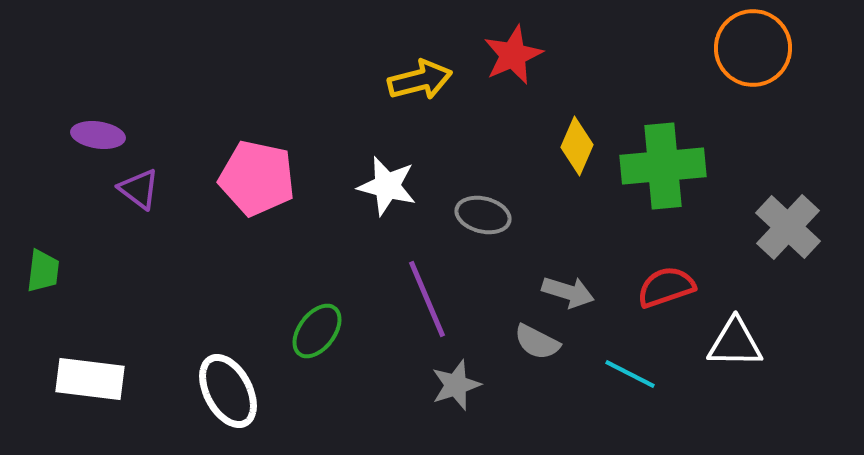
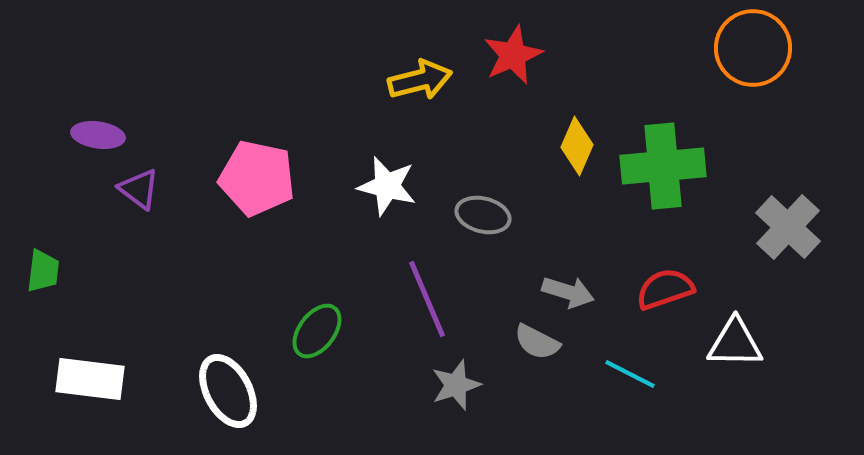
red semicircle: moved 1 px left, 2 px down
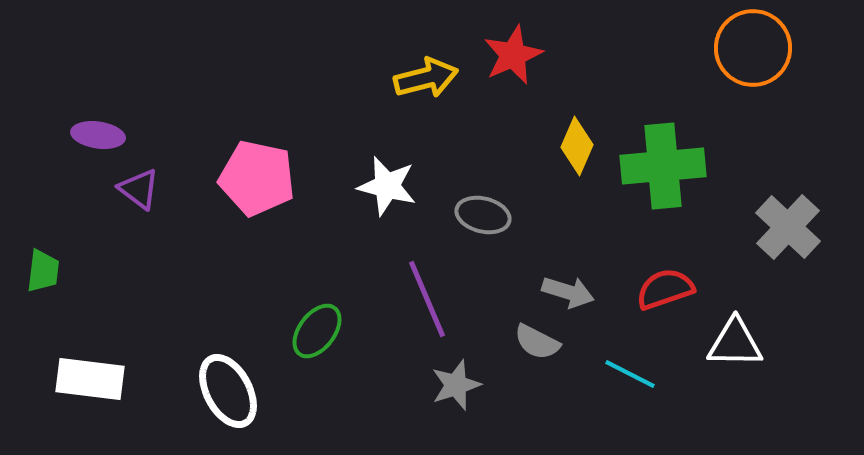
yellow arrow: moved 6 px right, 2 px up
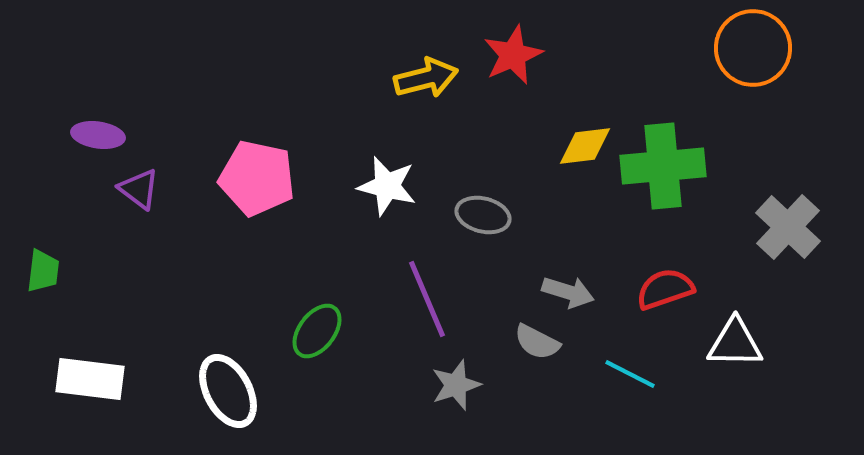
yellow diamond: moved 8 px right; rotated 60 degrees clockwise
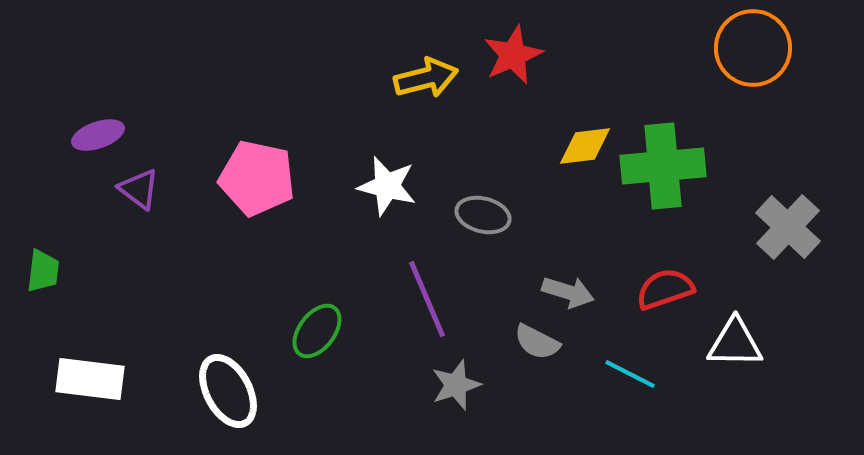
purple ellipse: rotated 27 degrees counterclockwise
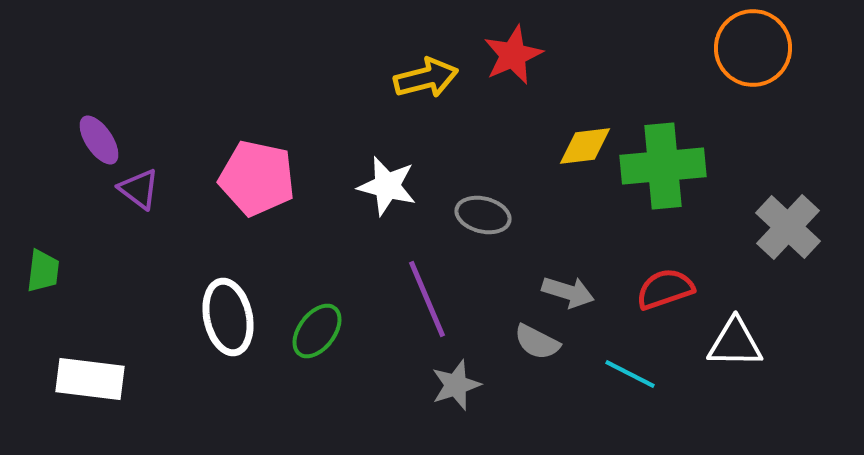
purple ellipse: moved 1 px right, 5 px down; rotated 75 degrees clockwise
white ellipse: moved 74 px up; rotated 16 degrees clockwise
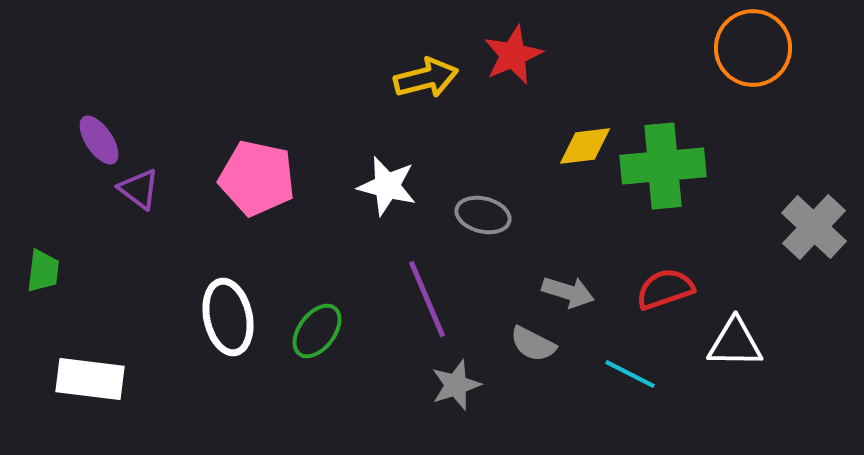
gray cross: moved 26 px right
gray semicircle: moved 4 px left, 2 px down
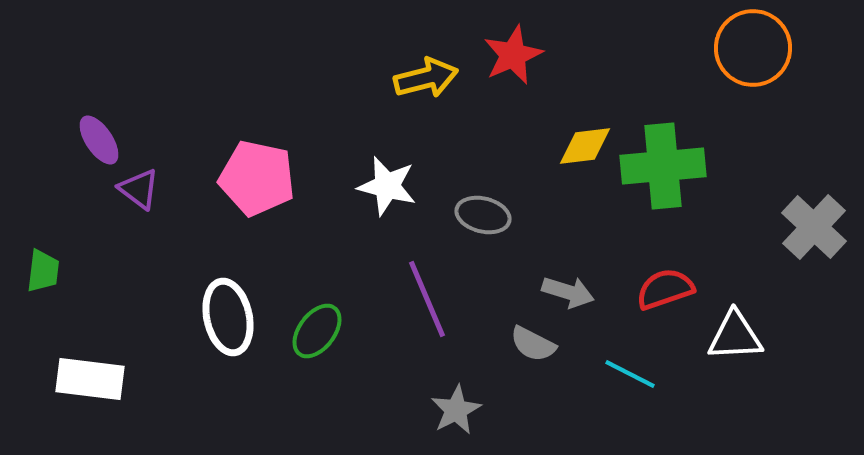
white triangle: moved 7 px up; rotated 4 degrees counterclockwise
gray star: moved 25 px down; rotated 9 degrees counterclockwise
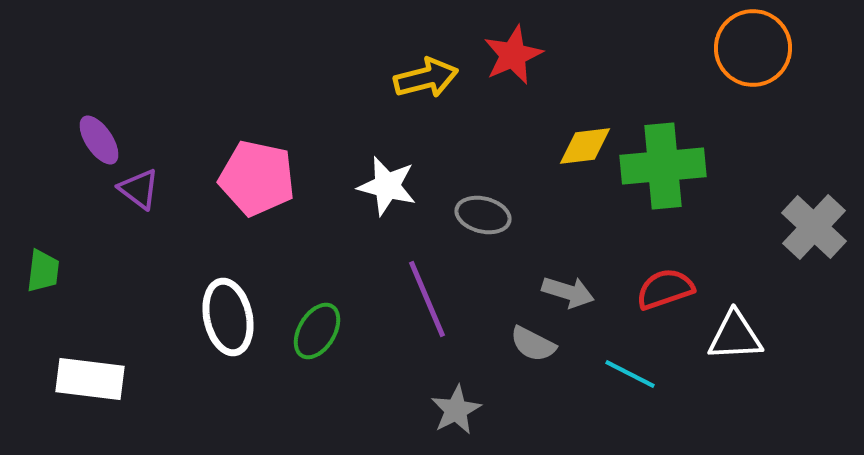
green ellipse: rotated 6 degrees counterclockwise
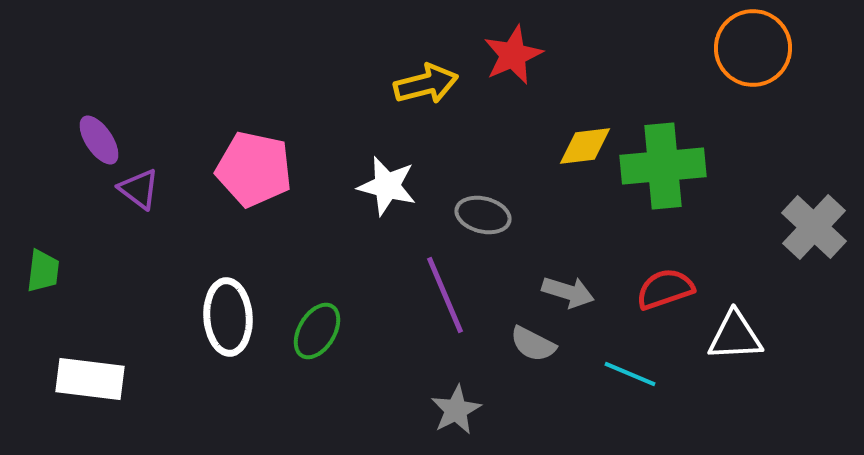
yellow arrow: moved 6 px down
pink pentagon: moved 3 px left, 9 px up
purple line: moved 18 px right, 4 px up
white ellipse: rotated 8 degrees clockwise
cyan line: rotated 4 degrees counterclockwise
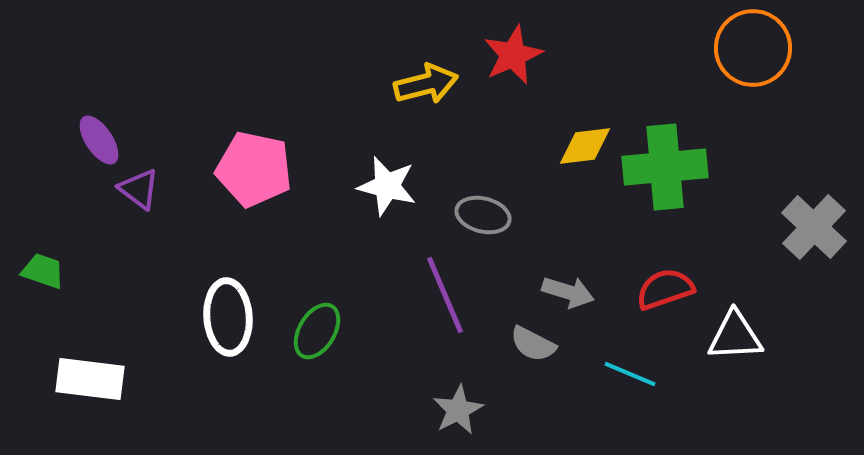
green cross: moved 2 px right, 1 px down
green trapezoid: rotated 78 degrees counterclockwise
gray star: moved 2 px right
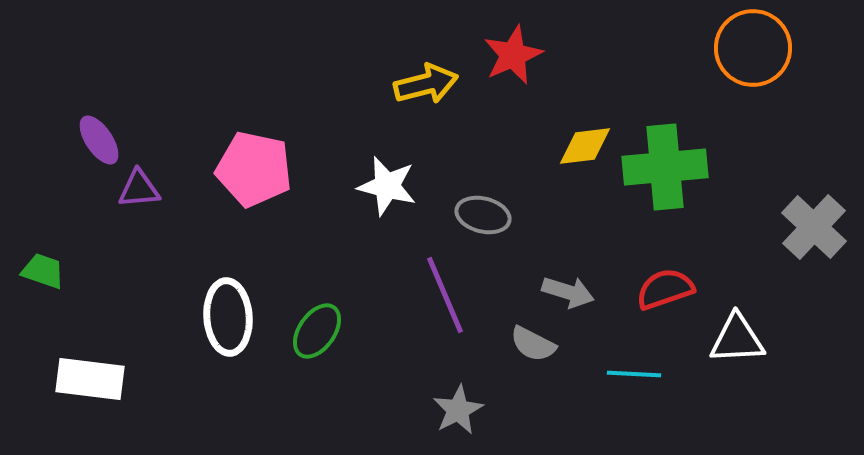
purple triangle: rotated 42 degrees counterclockwise
green ellipse: rotated 4 degrees clockwise
white triangle: moved 2 px right, 3 px down
cyan line: moved 4 px right; rotated 20 degrees counterclockwise
